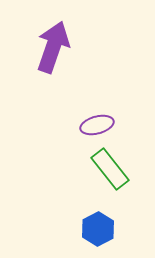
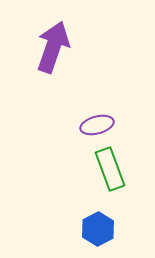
green rectangle: rotated 18 degrees clockwise
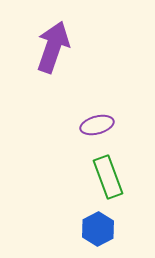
green rectangle: moved 2 px left, 8 px down
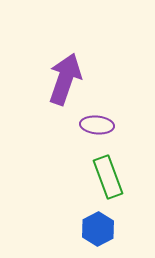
purple arrow: moved 12 px right, 32 px down
purple ellipse: rotated 20 degrees clockwise
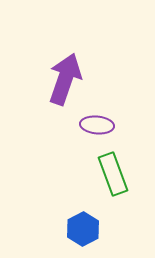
green rectangle: moved 5 px right, 3 px up
blue hexagon: moved 15 px left
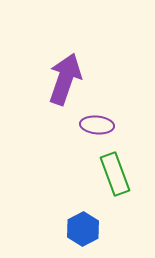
green rectangle: moved 2 px right
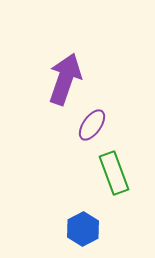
purple ellipse: moved 5 px left; rotated 60 degrees counterclockwise
green rectangle: moved 1 px left, 1 px up
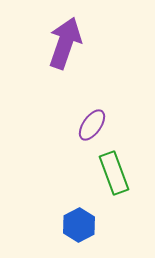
purple arrow: moved 36 px up
blue hexagon: moved 4 px left, 4 px up
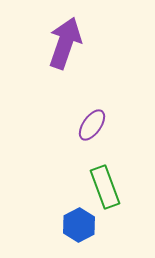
green rectangle: moved 9 px left, 14 px down
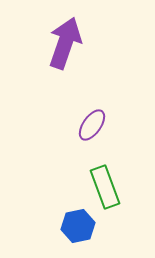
blue hexagon: moved 1 px left, 1 px down; rotated 16 degrees clockwise
